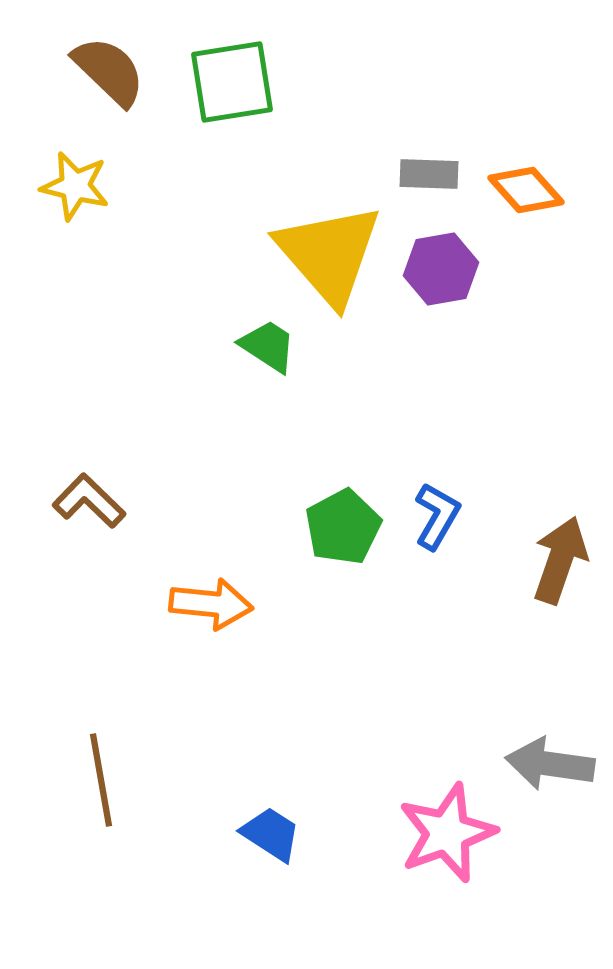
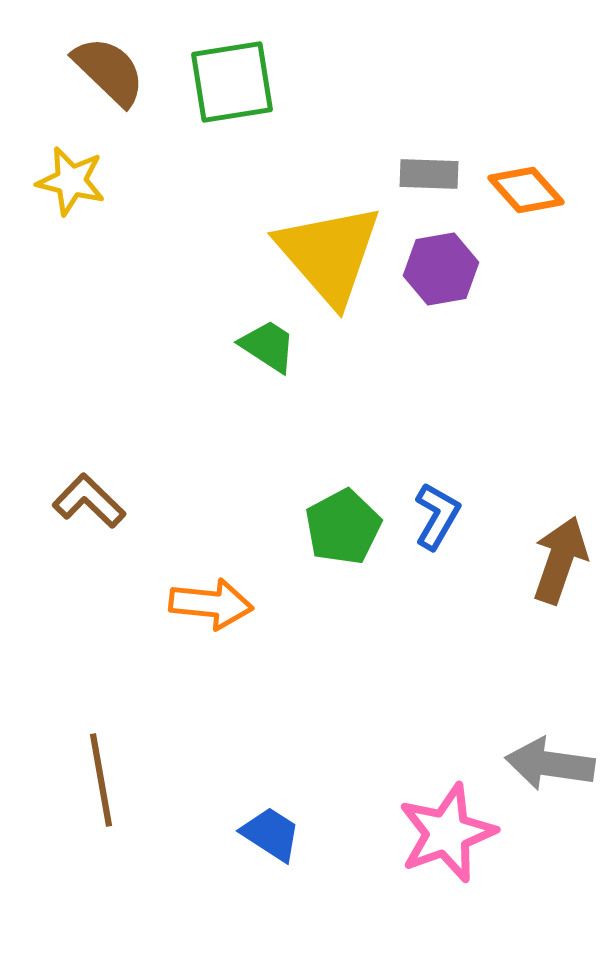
yellow star: moved 4 px left, 5 px up
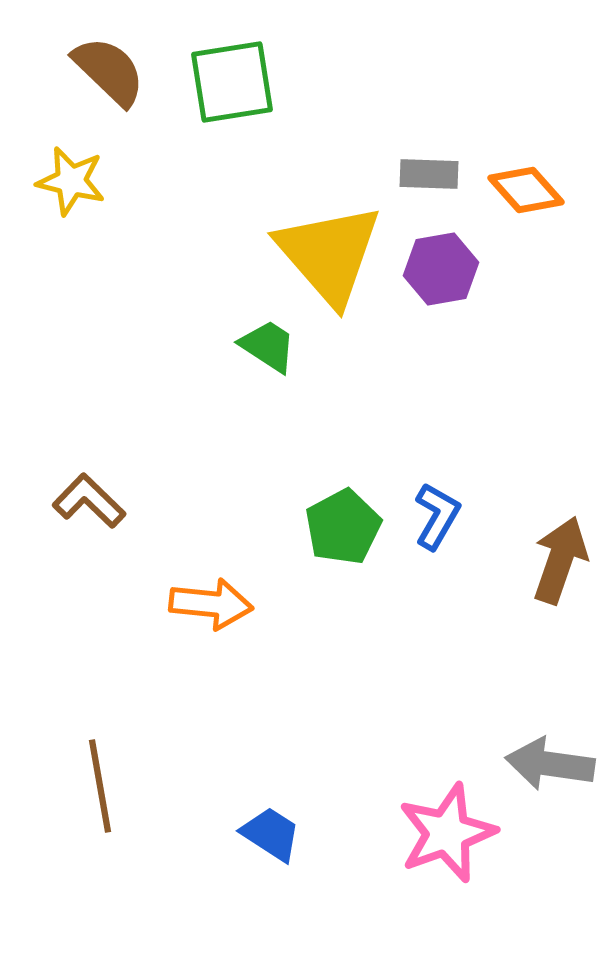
brown line: moved 1 px left, 6 px down
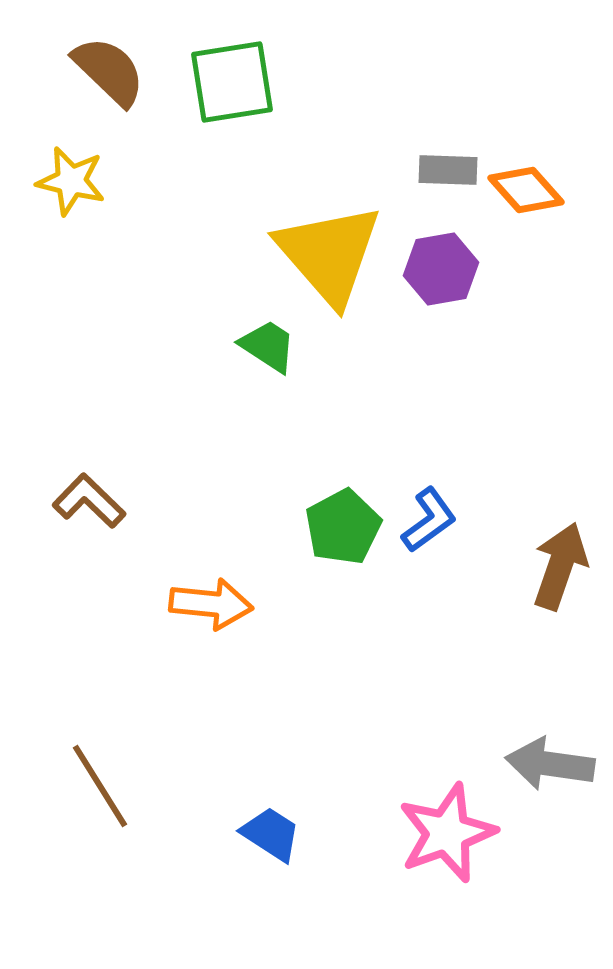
gray rectangle: moved 19 px right, 4 px up
blue L-shape: moved 8 px left, 4 px down; rotated 24 degrees clockwise
brown arrow: moved 6 px down
brown line: rotated 22 degrees counterclockwise
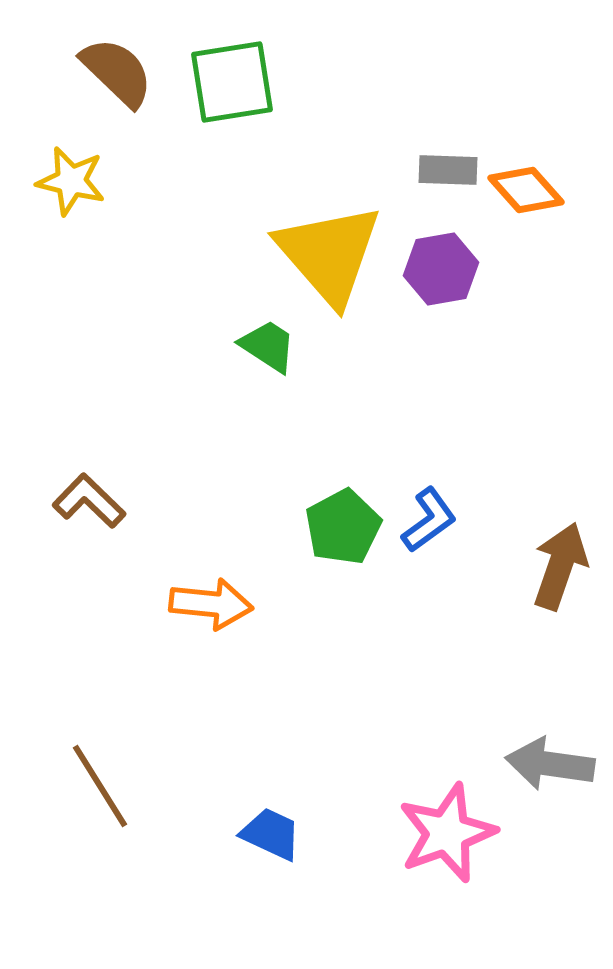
brown semicircle: moved 8 px right, 1 px down
blue trapezoid: rotated 8 degrees counterclockwise
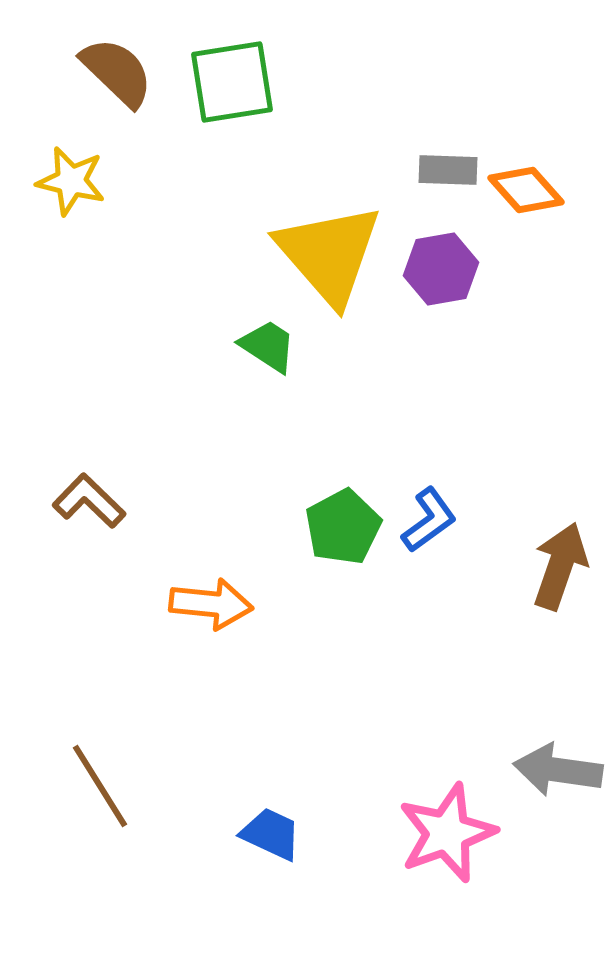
gray arrow: moved 8 px right, 6 px down
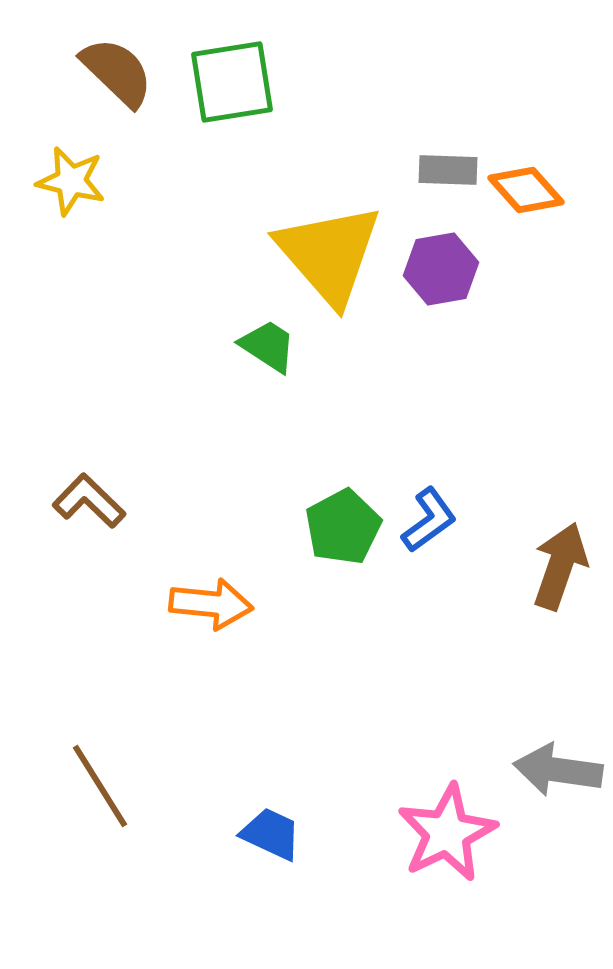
pink star: rotated 6 degrees counterclockwise
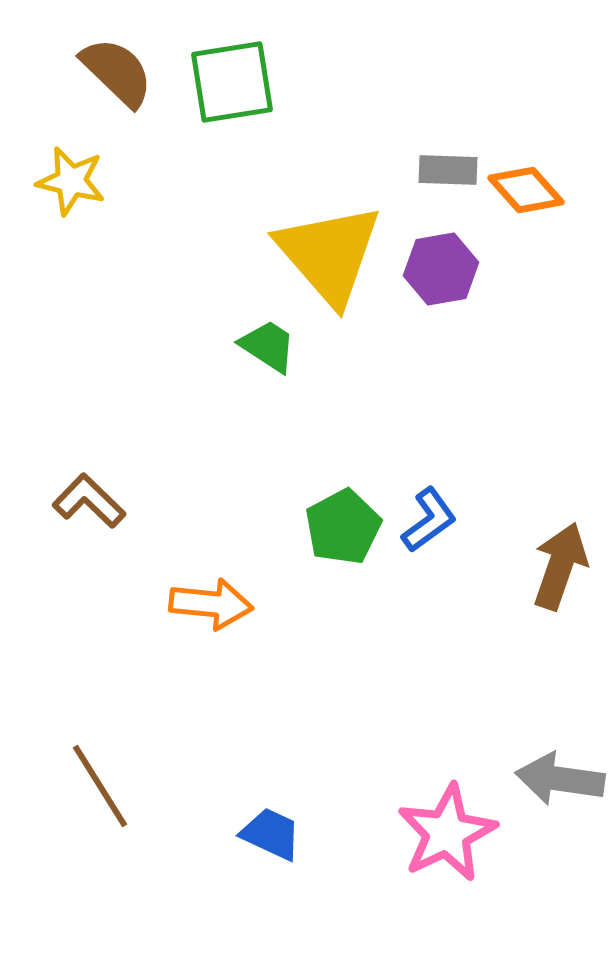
gray arrow: moved 2 px right, 9 px down
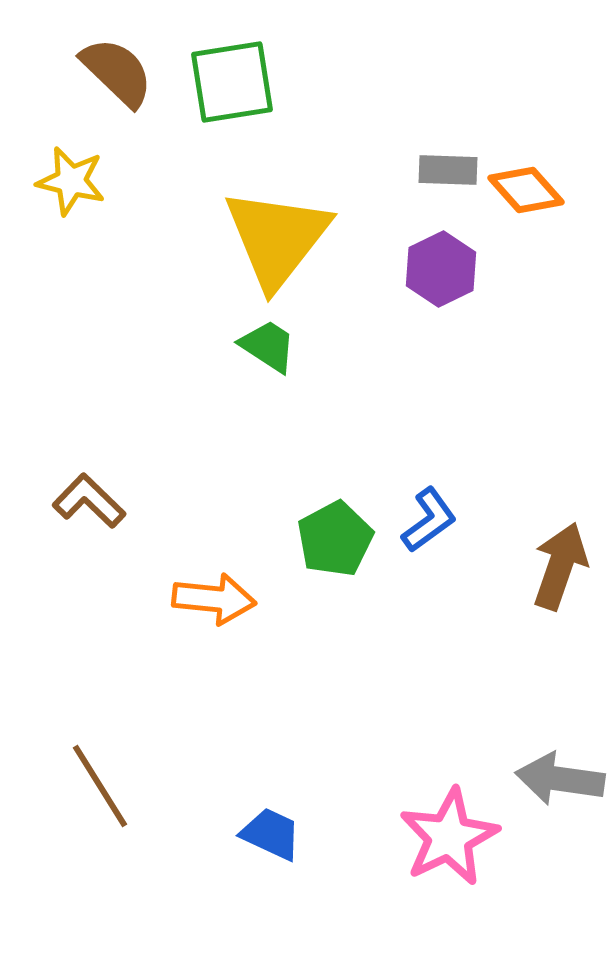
yellow triangle: moved 52 px left, 16 px up; rotated 19 degrees clockwise
purple hexagon: rotated 16 degrees counterclockwise
green pentagon: moved 8 px left, 12 px down
orange arrow: moved 3 px right, 5 px up
pink star: moved 2 px right, 4 px down
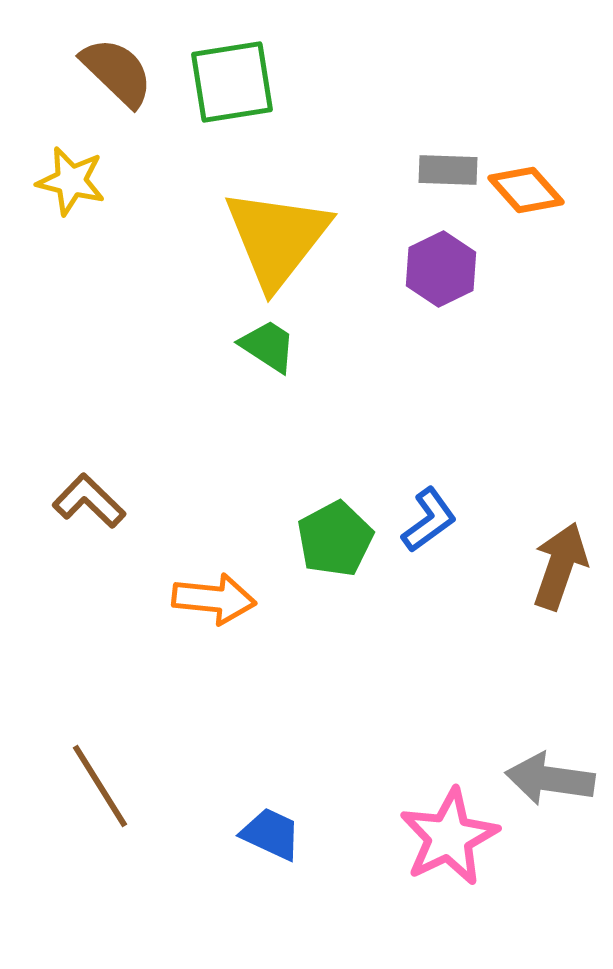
gray arrow: moved 10 px left
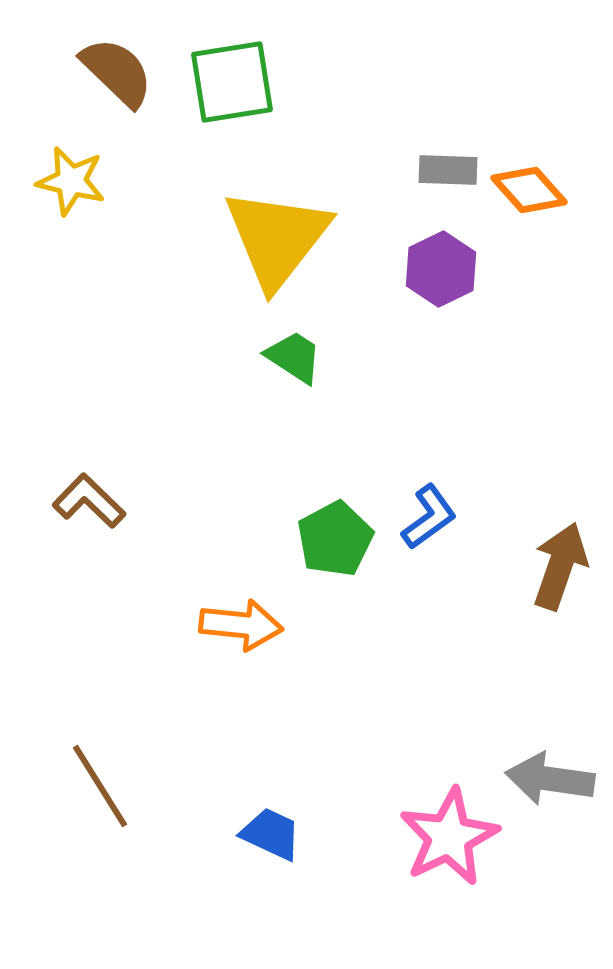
orange diamond: moved 3 px right
green trapezoid: moved 26 px right, 11 px down
blue L-shape: moved 3 px up
orange arrow: moved 27 px right, 26 px down
